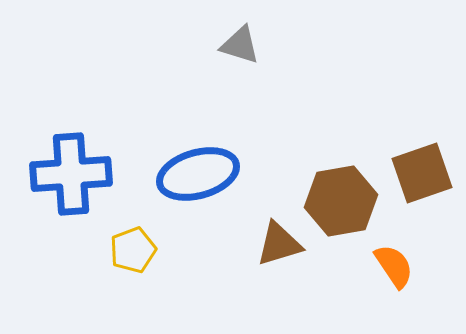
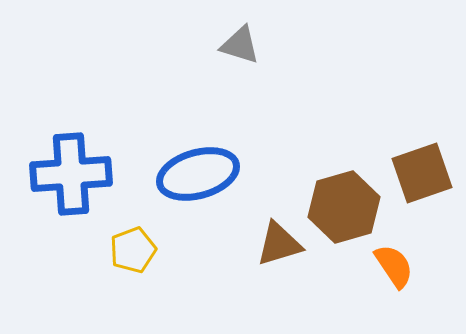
brown hexagon: moved 3 px right, 6 px down; rotated 6 degrees counterclockwise
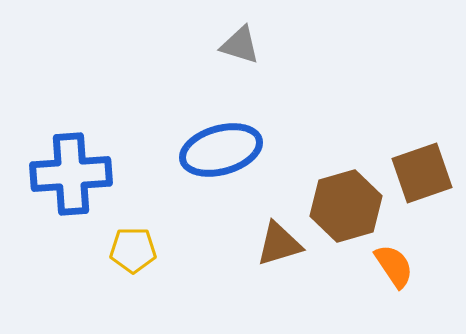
blue ellipse: moved 23 px right, 24 px up
brown hexagon: moved 2 px right, 1 px up
yellow pentagon: rotated 21 degrees clockwise
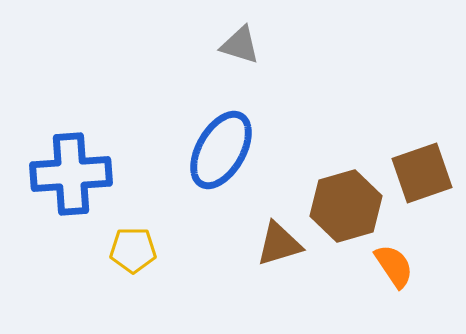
blue ellipse: rotated 44 degrees counterclockwise
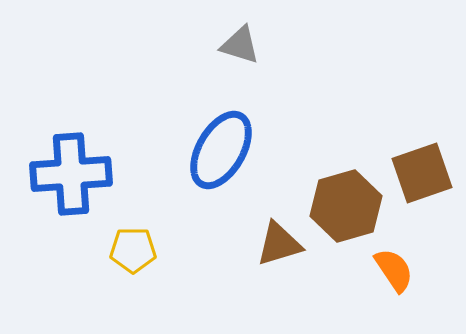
orange semicircle: moved 4 px down
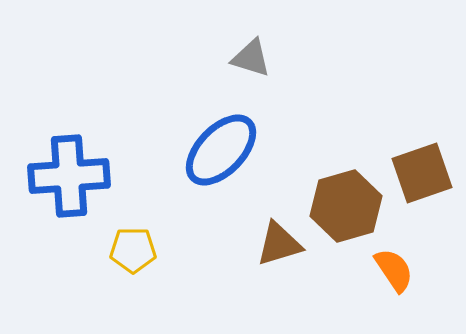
gray triangle: moved 11 px right, 13 px down
blue ellipse: rotated 14 degrees clockwise
blue cross: moved 2 px left, 2 px down
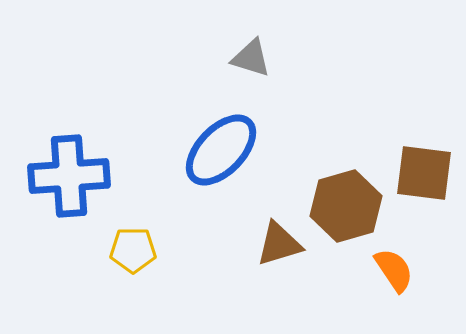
brown square: moved 2 px right; rotated 26 degrees clockwise
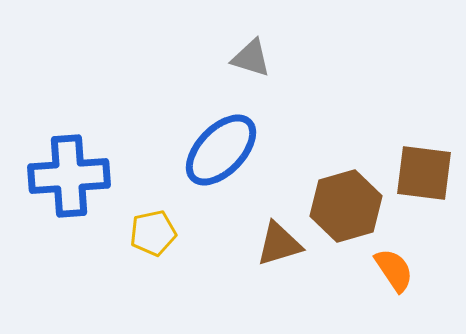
yellow pentagon: moved 20 px right, 17 px up; rotated 12 degrees counterclockwise
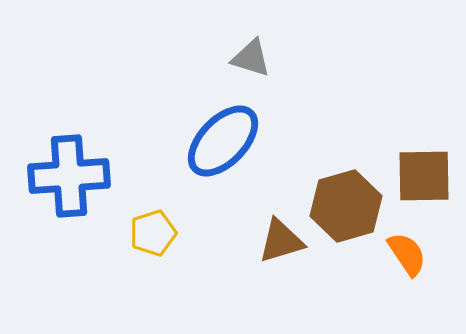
blue ellipse: moved 2 px right, 9 px up
brown square: moved 3 px down; rotated 8 degrees counterclockwise
yellow pentagon: rotated 6 degrees counterclockwise
brown triangle: moved 2 px right, 3 px up
orange semicircle: moved 13 px right, 16 px up
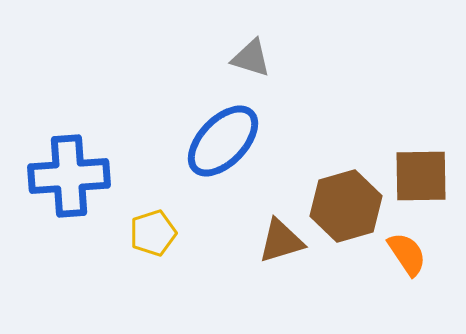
brown square: moved 3 px left
